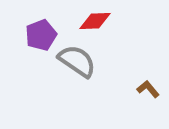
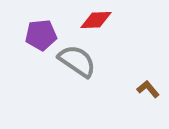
red diamond: moved 1 px right, 1 px up
purple pentagon: rotated 16 degrees clockwise
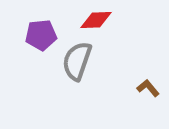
gray semicircle: rotated 105 degrees counterclockwise
brown L-shape: moved 1 px up
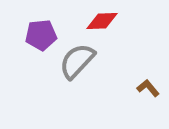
red diamond: moved 6 px right, 1 px down
gray semicircle: rotated 24 degrees clockwise
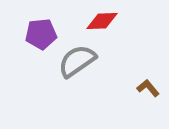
purple pentagon: moved 1 px up
gray semicircle: rotated 12 degrees clockwise
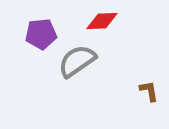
brown L-shape: moved 1 px right, 3 px down; rotated 30 degrees clockwise
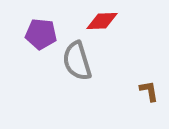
purple pentagon: rotated 12 degrees clockwise
gray semicircle: rotated 72 degrees counterclockwise
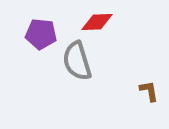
red diamond: moved 5 px left, 1 px down
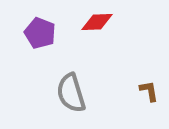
purple pentagon: moved 1 px left, 1 px up; rotated 16 degrees clockwise
gray semicircle: moved 6 px left, 32 px down
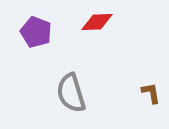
purple pentagon: moved 4 px left, 1 px up
brown L-shape: moved 2 px right, 2 px down
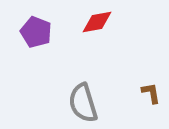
red diamond: rotated 8 degrees counterclockwise
gray semicircle: moved 12 px right, 10 px down
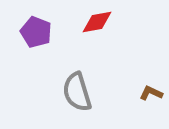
brown L-shape: rotated 55 degrees counterclockwise
gray semicircle: moved 6 px left, 11 px up
